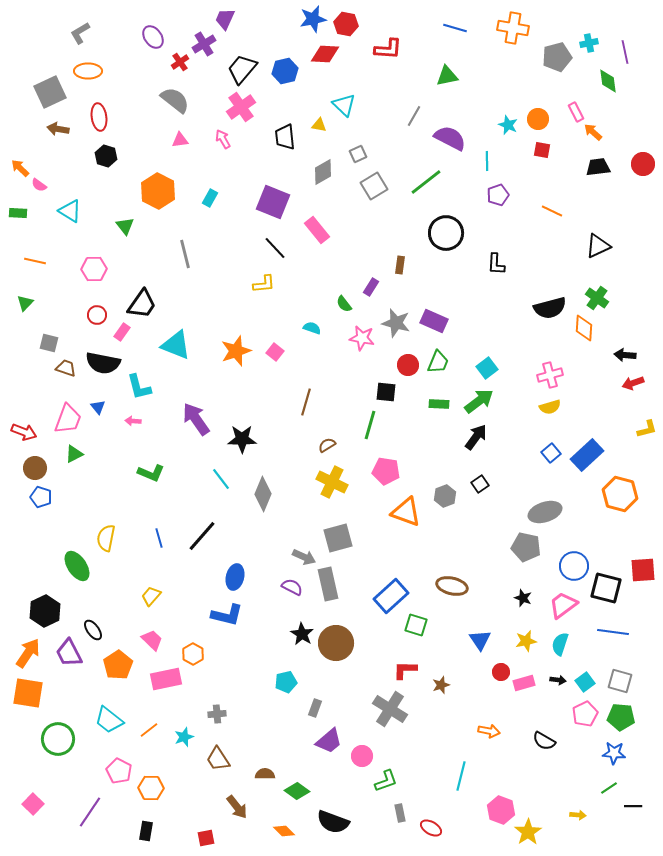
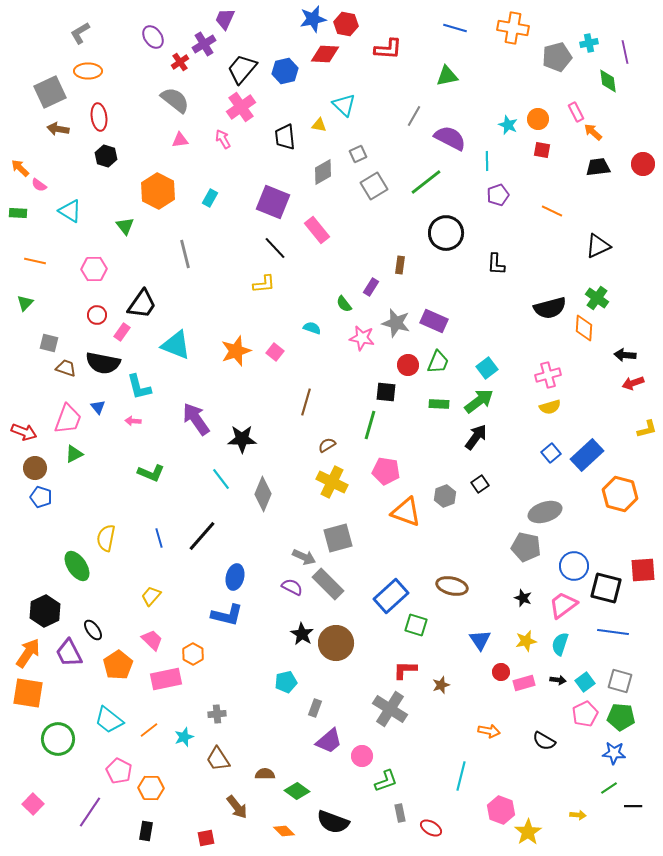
pink cross at (550, 375): moved 2 px left
gray rectangle at (328, 584): rotated 32 degrees counterclockwise
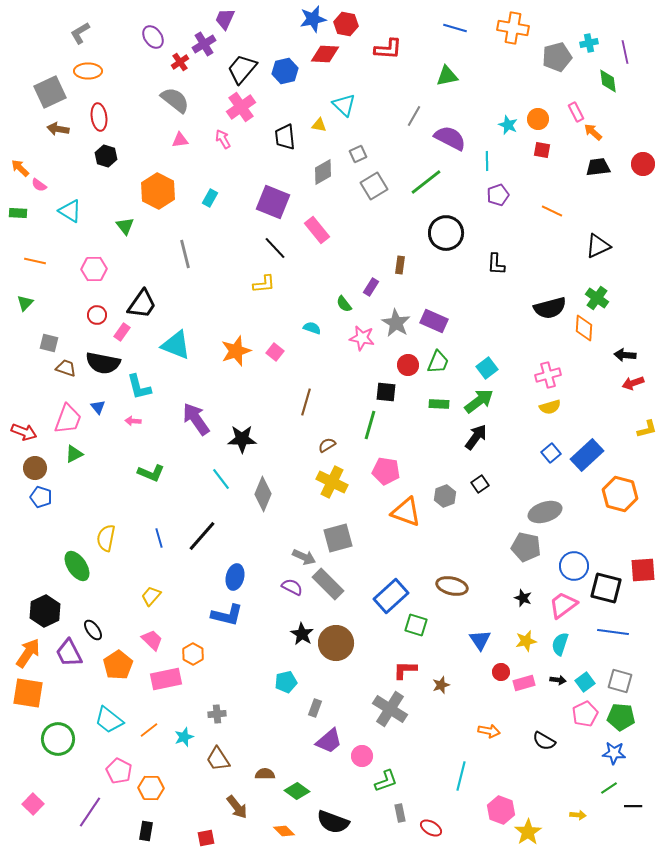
gray star at (396, 323): rotated 16 degrees clockwise
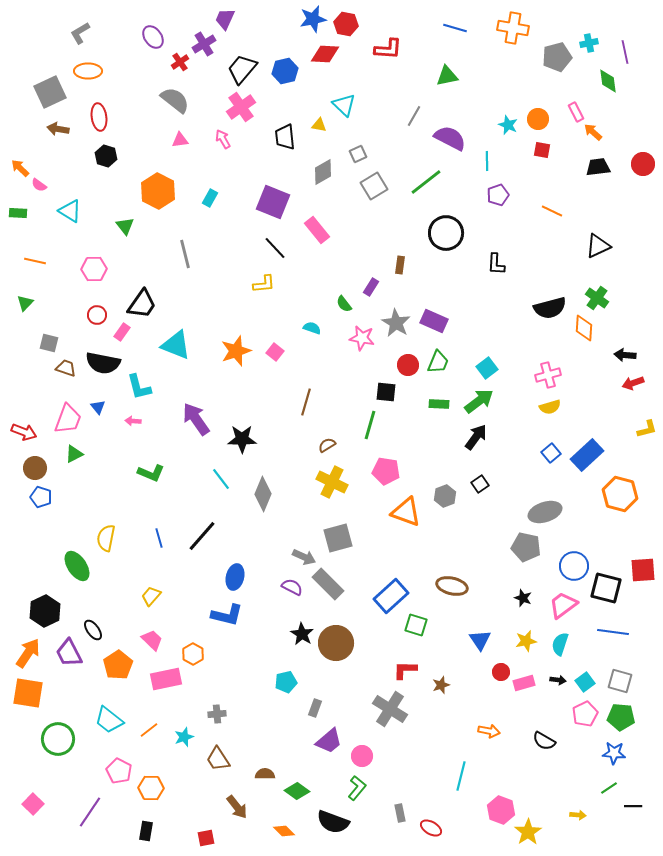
green L-shape at (386, 781): moved 29 px left, 7 px down; rotated 30 degrees counterclockwise
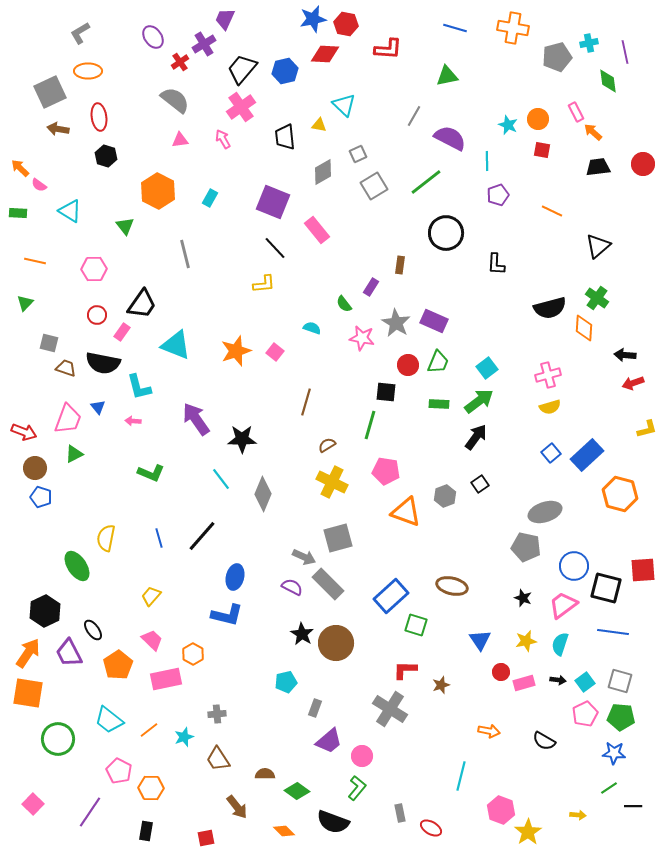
black triangle at (598, 246): rotated 16 degrees counterclockwise
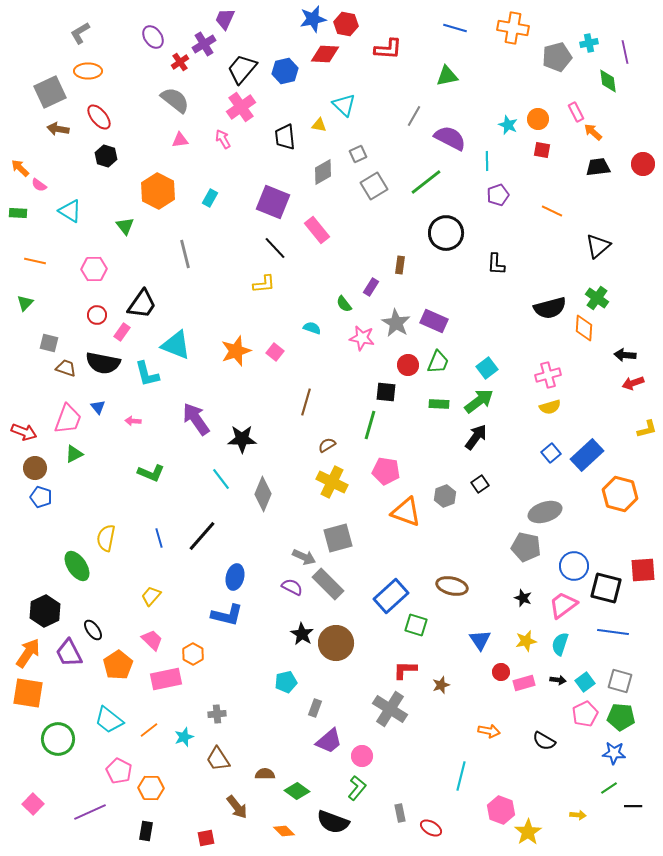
red ellipse at (99, 117): rotated 32 degrees counterclockwise
cyan L-shape at (139, 387): moved 8 px right, 13 px up
purple line at (90, 812): rotated 32 degrees clockwise
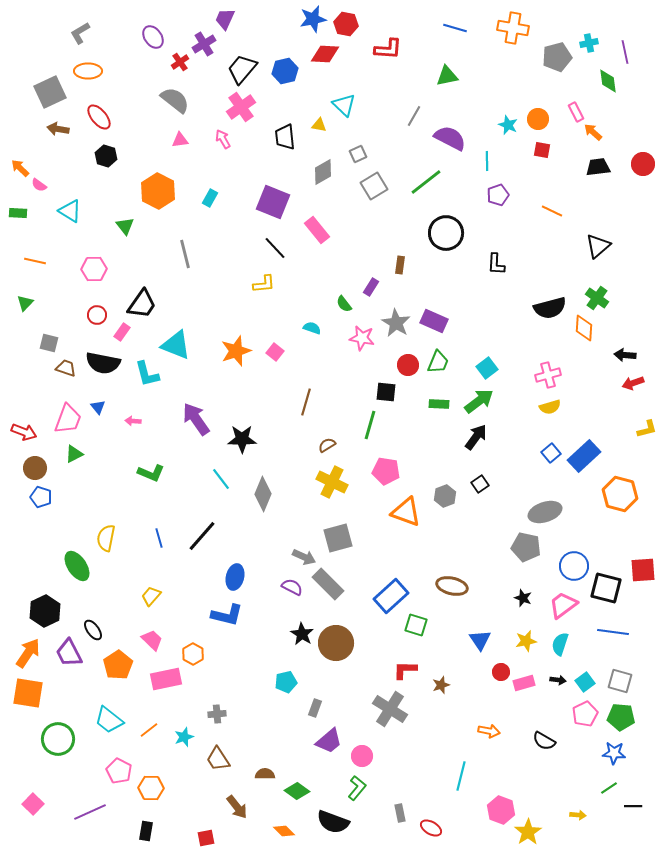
blue rectangle at (587, 455): moved 3 px left, 1 px down
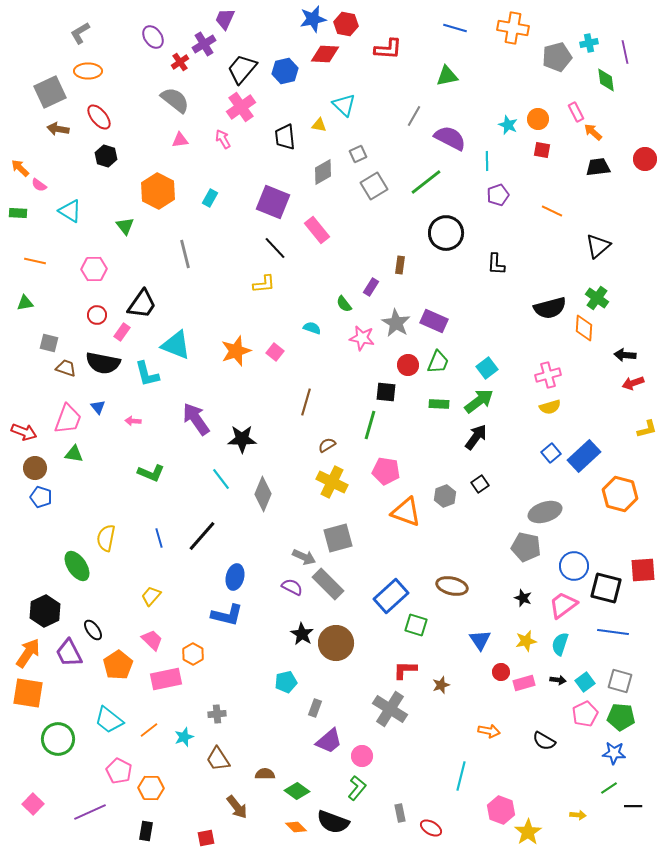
green diamond at (608, 81): moved 2 px left, 1 px up
red circle at (643, 164): moved 2 px right, 5 px up
green triangle at (25, 303): rotated 36 degrees clockwise
green triangle at (74, 454): rotated 36 degrees clockwise
orange diamond at (284, 831): moved 12 px right, 4 px up
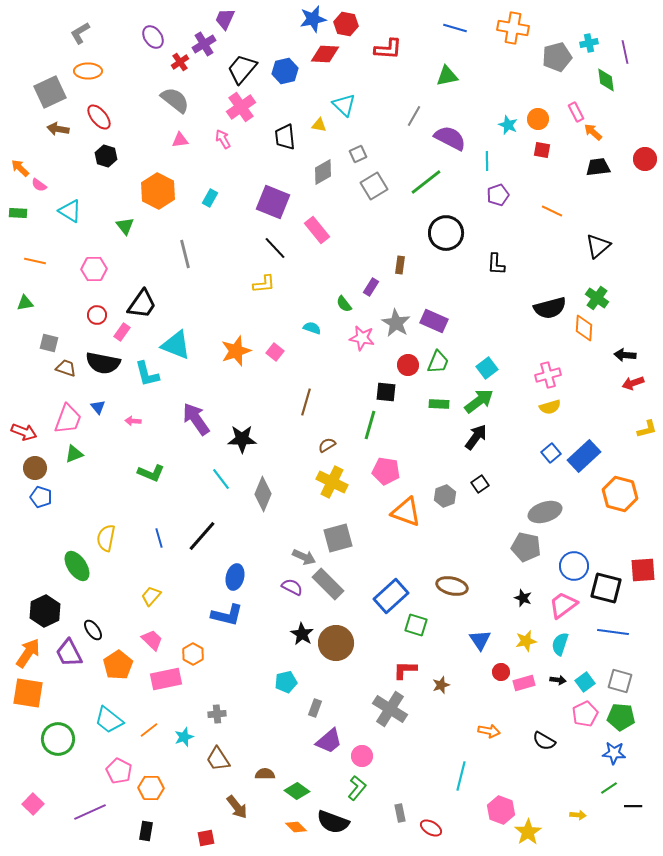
green triangle at (74, 454): rotated 30 degrees counterclockwise
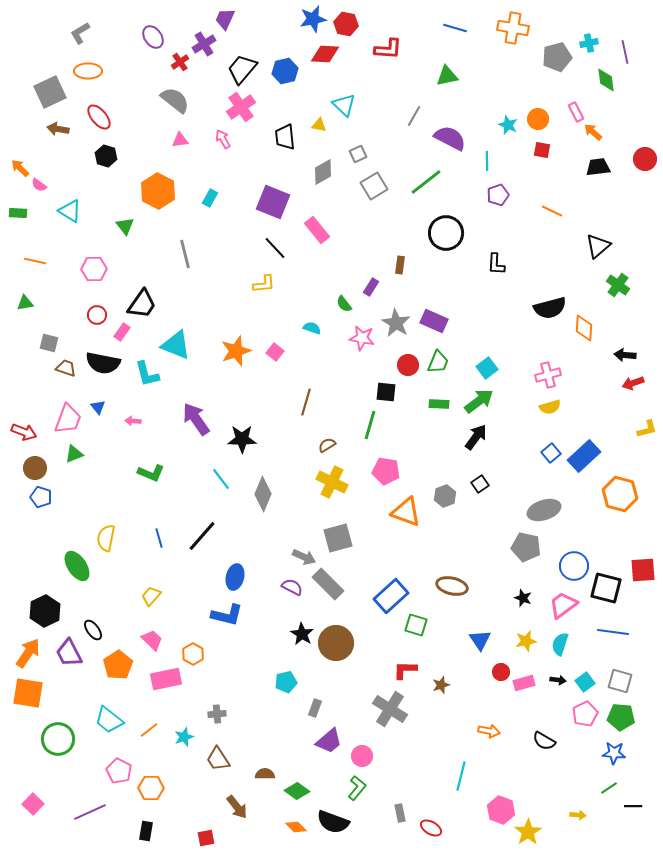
green cross at (597, 298): moved 21 px right, 13 px up
gray ellipse at (545, 512): moved 1 px left, 2 px up
